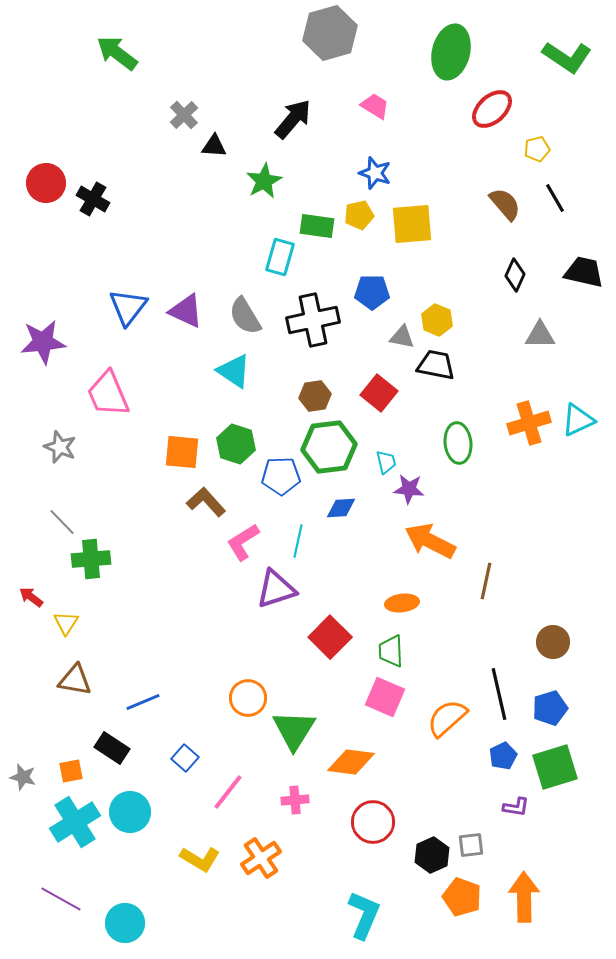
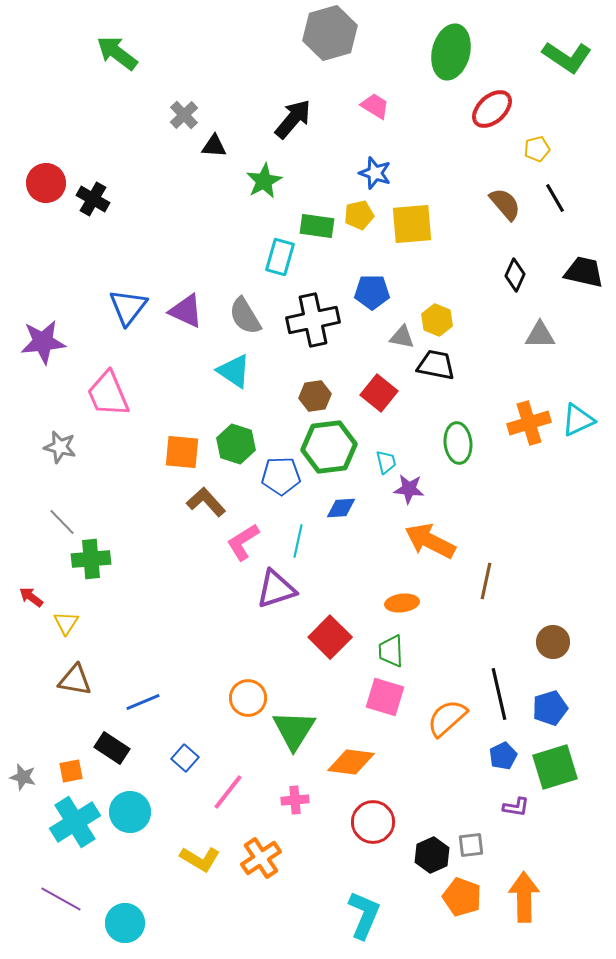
gray star at (60, 447): rotated 8 degrees counterclockwise
pink square at (385, 697): rotated 6 degrees counterclockwise
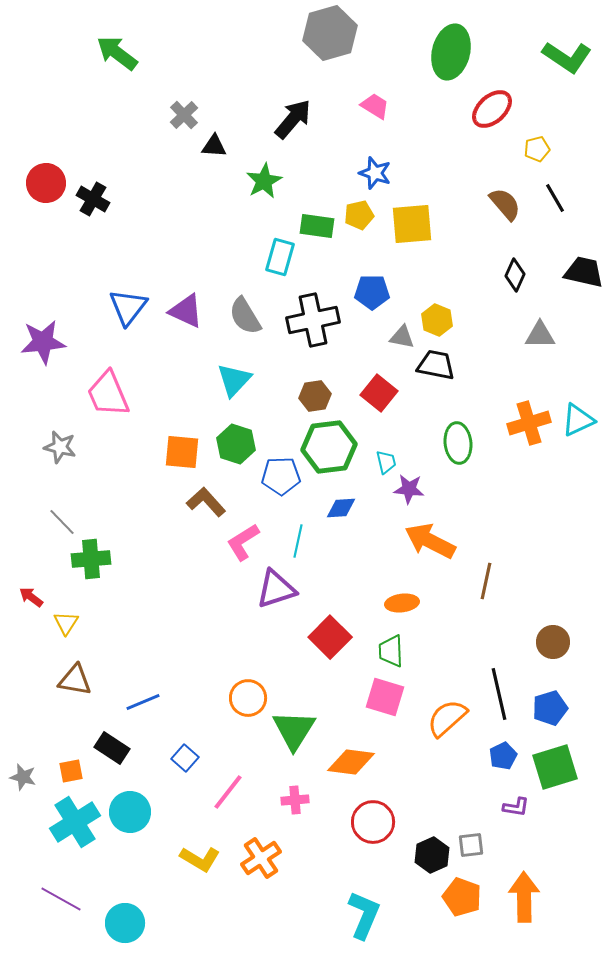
cyan triangle at (234, 371): moved 9 px down; rotated 39 degrees clockwise
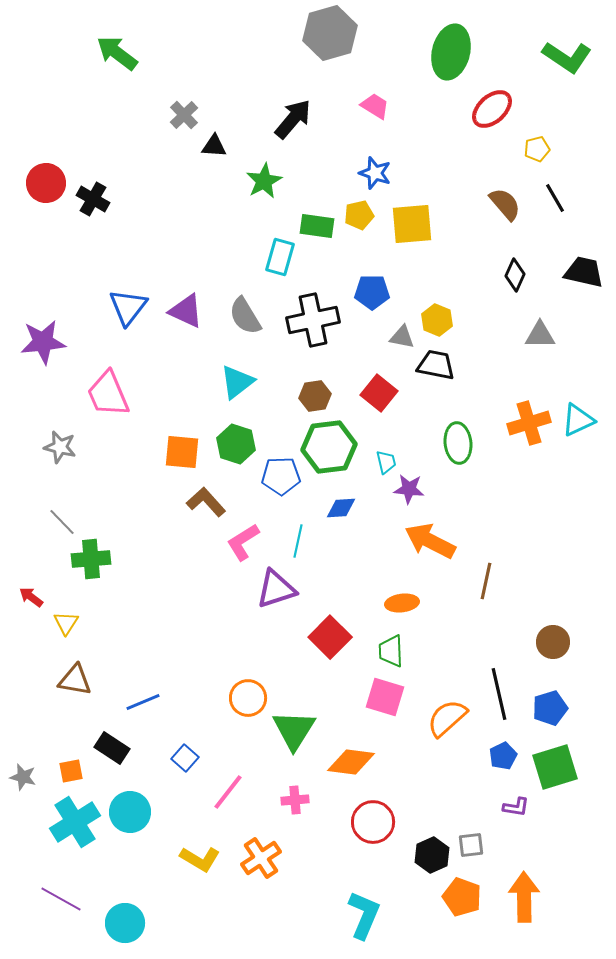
cyan triangle at (234, 380): moved 3 px right, 2 px down; rotated 9 degrees clockwise
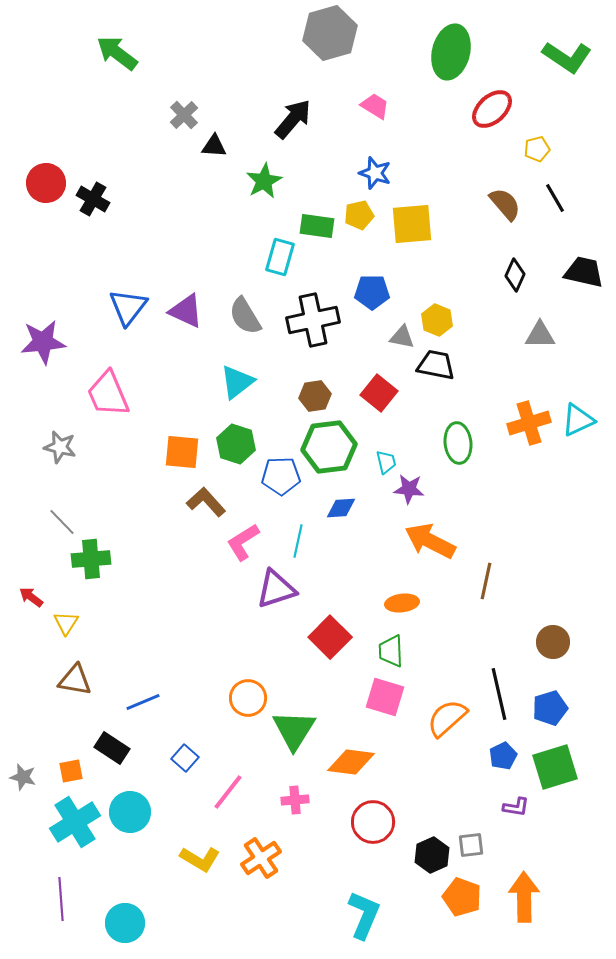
purple line at (61, 899): rotated 57 degrees clockwise
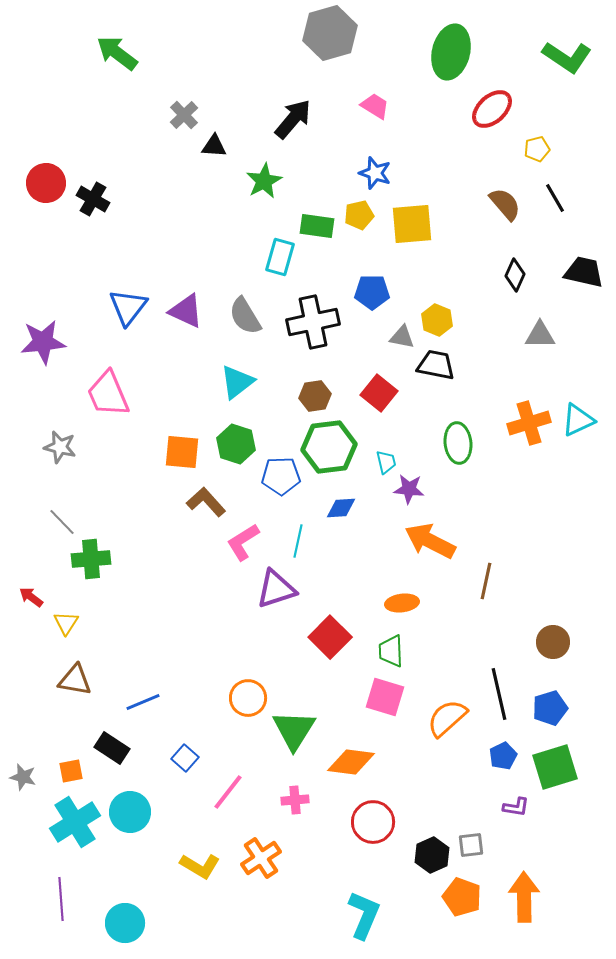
black cross at (313, 320): moved 2 px down
yellow L-shape at (200, 859): moved 7 px down
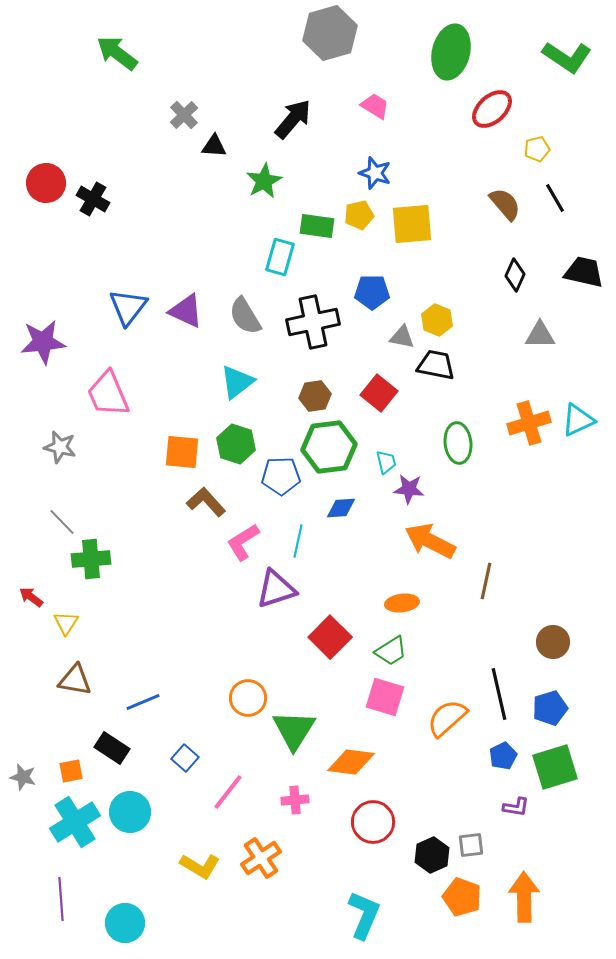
green trapezoid at (391, 651): rotated 120 degrees counterclockwise
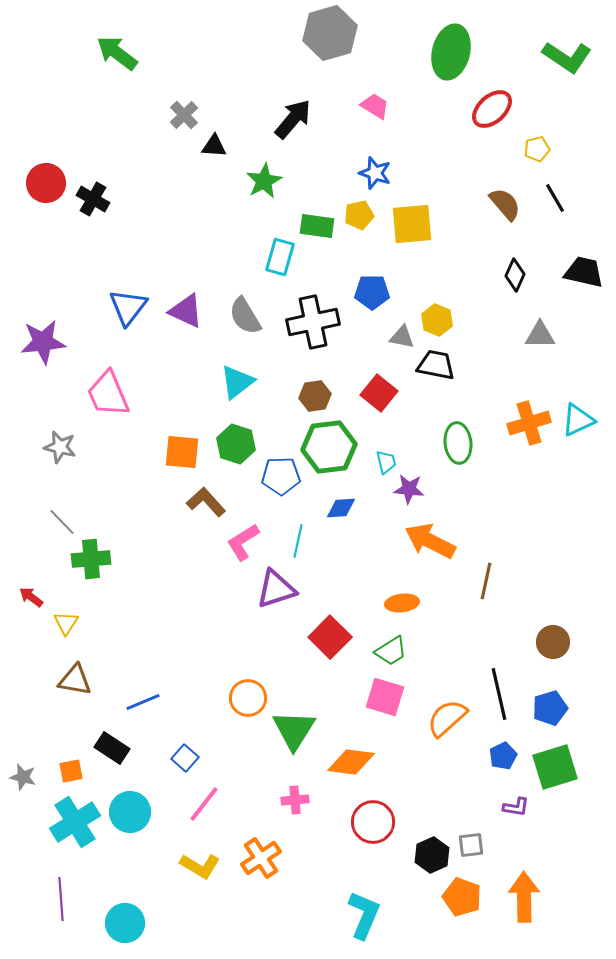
pink line at (228, 792): moved 24 px left, 12 px down
